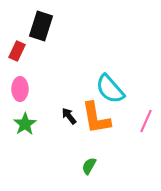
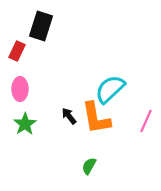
cyan semicircle: rotated 88 degrees clockwise
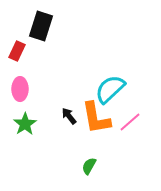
pink line: moved 16 px left, 1 px down; rotated 25 degrees clockwise
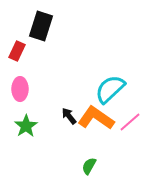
orange L-shape: rotated 135 degrees clockwise
green star: moved 1 px right, 2 px down
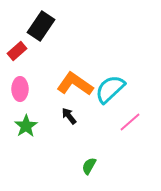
black rectangle: rotated 16 degrees clockwise
red rectangle: rotated 24 degrees clockwise
orange L-shape: moved 21 px left, 34 px up
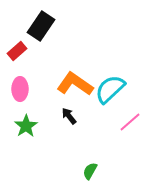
green semicircle: moved 1 px right, 5 px down
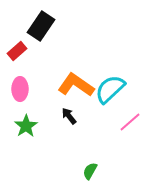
orange L-shape: moved 1 px right, 1 px down
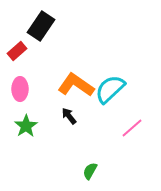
pink line: moved 2 px right, 6 px down
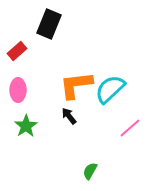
black rectangle: moved 8 px right, 2 px up; rotated 12 degrees counterclockwise
orange L-shape: rotated 42 degrees counterclockwise
pink ellipse: moved 2 px left, 1 px down
pink line: moved 2 px left
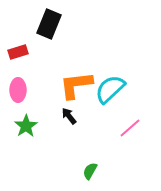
red rectangle: moved 1 px right, 1 px down; rotated 24 degrees clockwise
